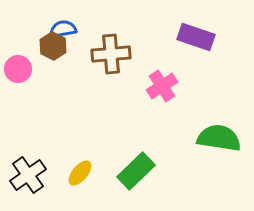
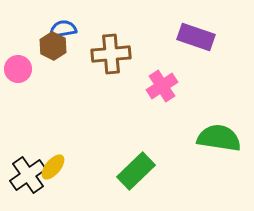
yellow ellipse: moved 27 px left, 6 px up
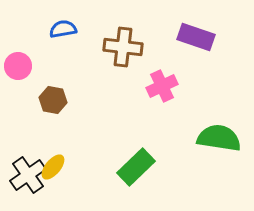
brown hexagon: moved 54 px down; rotated 16 degrees counterclockwise
brown cross: moved 12 px right, 7 px up; rotated 12 degrees clockwise
pink circle: moved 3 px up
pink cross: rotated 8 degrees clockwise
green rectangle: moved 4 px up
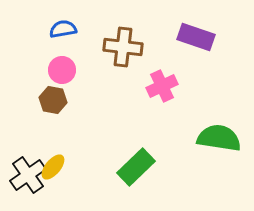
pink circle: moved 44 px right, 4 px down
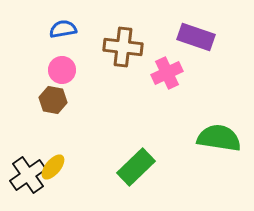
pink cross: moved 5 px right, 13 px up
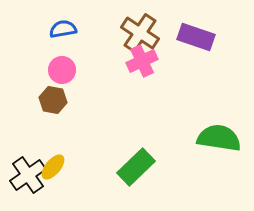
brown cross: moved 17 px right, 14 px up; rotated 27 degrees clockwise
pink cross: moved 25 px left, 12 px up
